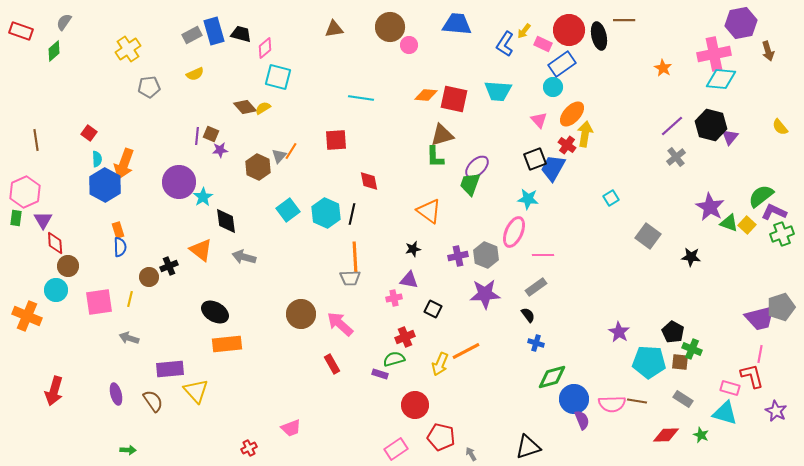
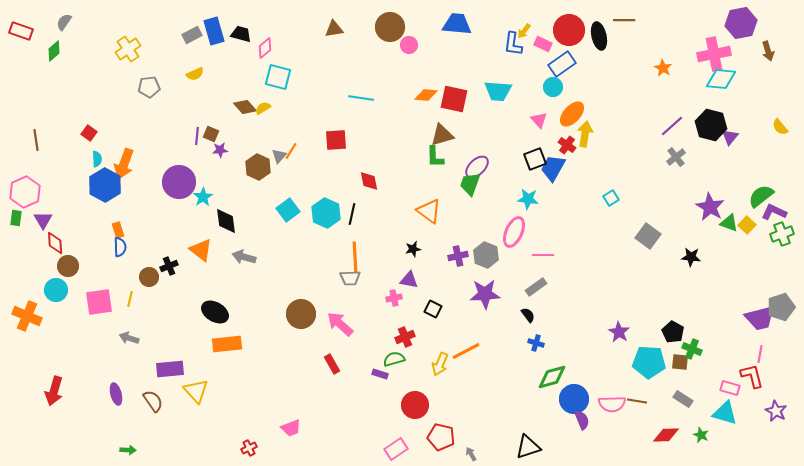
blue L-shape at (505, 44): moved 8 px right; rotated 25 degrees counterclockwise
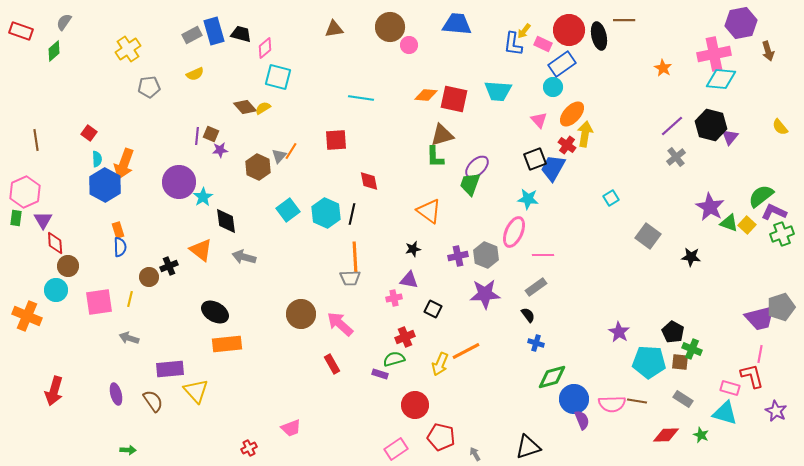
gray arrow at (471, 454): moved 4 px right
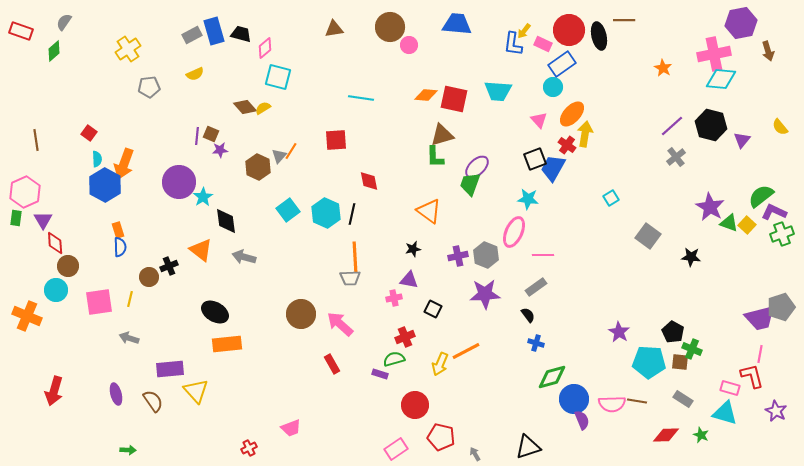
purple triangle at (730, 137): moved 12 px right, 3 px down
